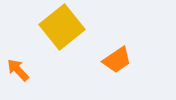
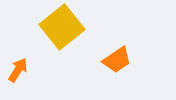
orange arrow: rotated 75 degrees clockwise
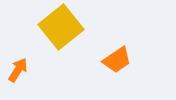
yellow square: moved 1 px left
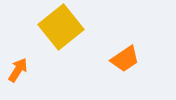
orange trapezoid: moved 8 px right, 1 px up
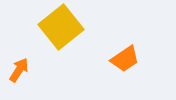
orange arrow: moved 1 px right
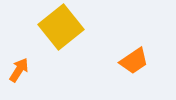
orange trapezoid: moved 9 px right, 2 px down
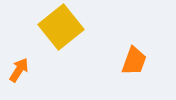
orange trapezoid: rotated 36 degrees counterclockwise
